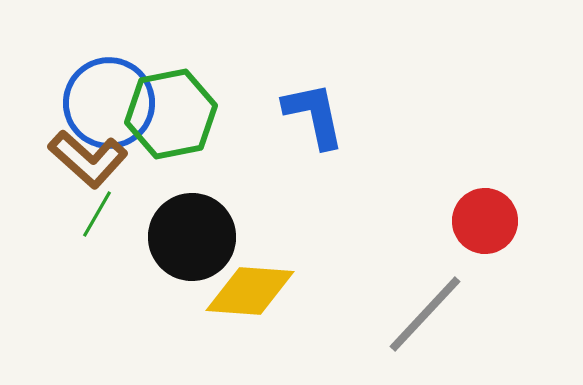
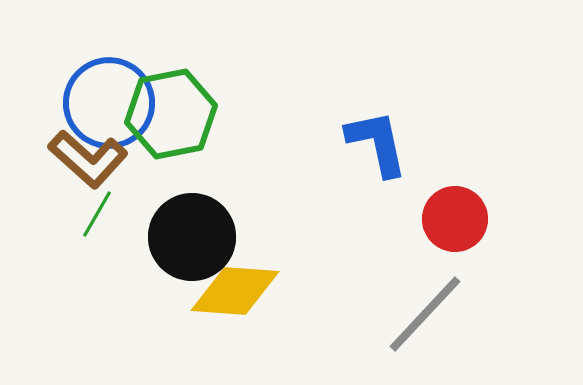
blue L-shape: moved 63 px right, 28 px down
red circle: moved 30 px left, 2 px up
yellow diamond: moved 15 px left
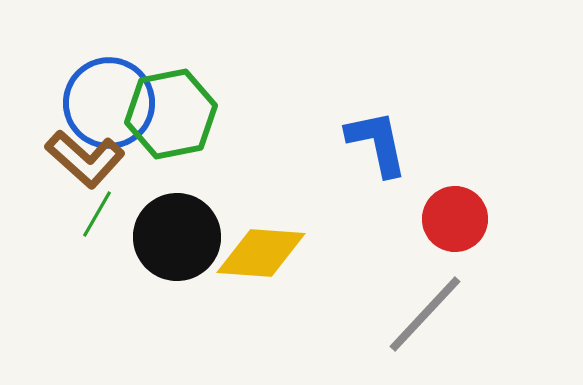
brown L-shape: moved 3 px left
black circle: moved 15 px left
yellow diamond: moved 26 px right, 38 px up
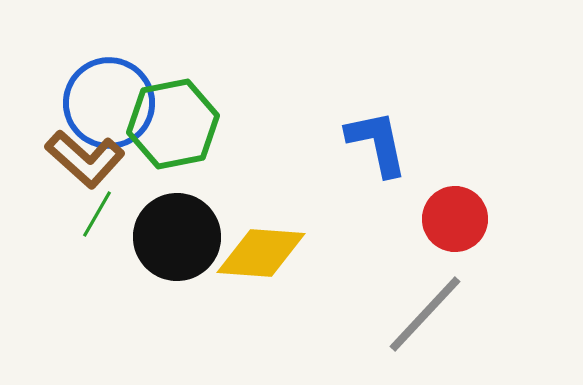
green hexagon: moved 2 px right, 10 px down
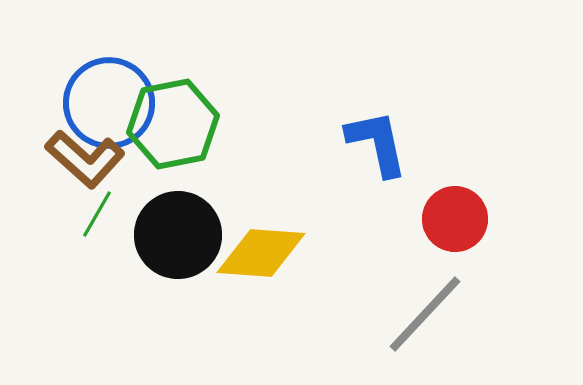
black circle: moved 1 px right, 2 px up
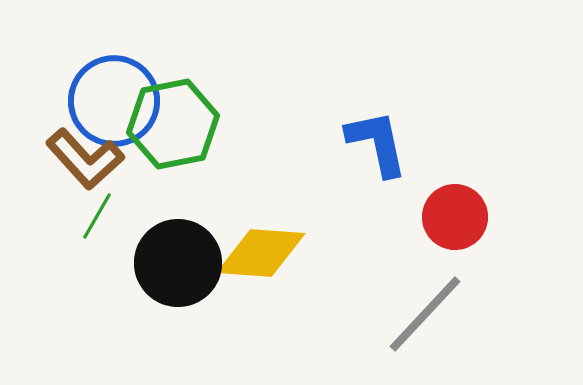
blue circle: moved 5 px right, 2 px up
brown L-shape: rotated 6 degrees clockwise
green line: moved 2 px down
red circle: moved 2 px up
black circle: moved 28 px down
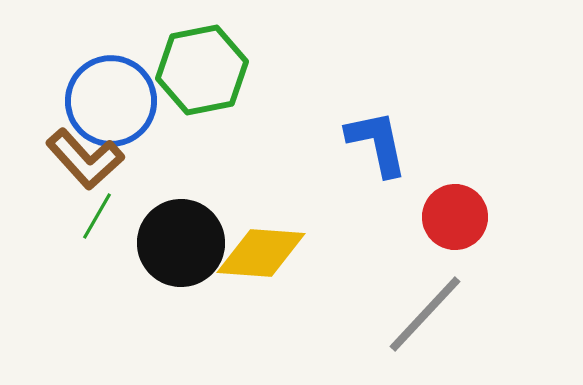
blue circle: moved 3 px left
green hexagon: moved 29 px right, 54 px up
black circle: moved 3 px right, 20 px up
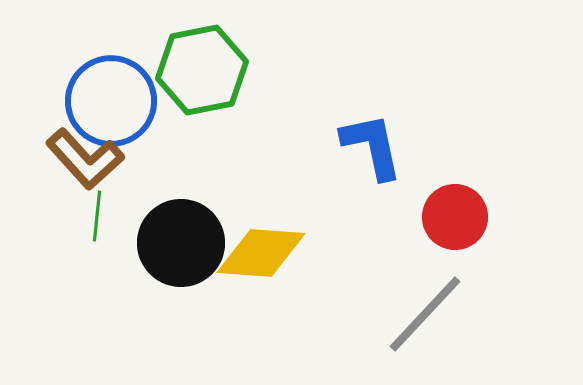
blue L-shape: moved 5 px left, 3 px down
green line: rotated 24 degrees counterclockwise
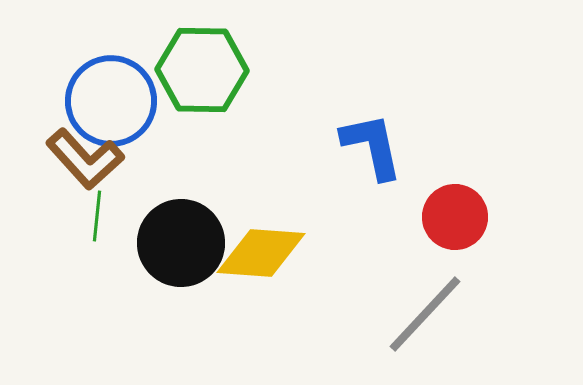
green hexagon: rotated 12 degrees clockwise
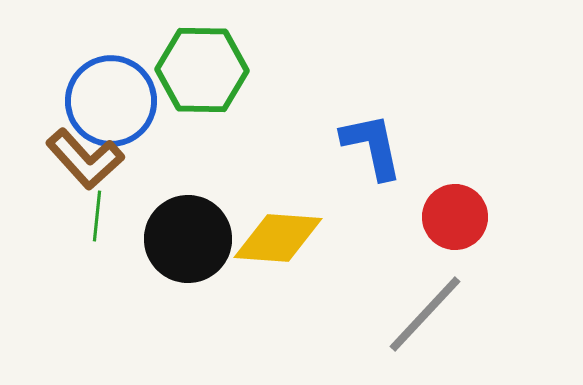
black circle: moved 7 px right, 4 px up
yellow diamond: moved 17 px right, 15 px up
